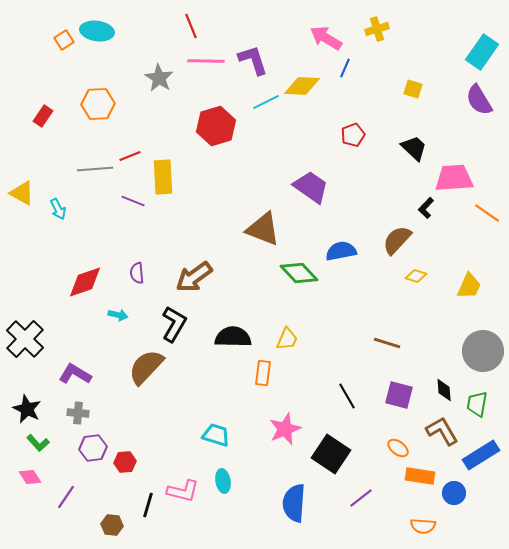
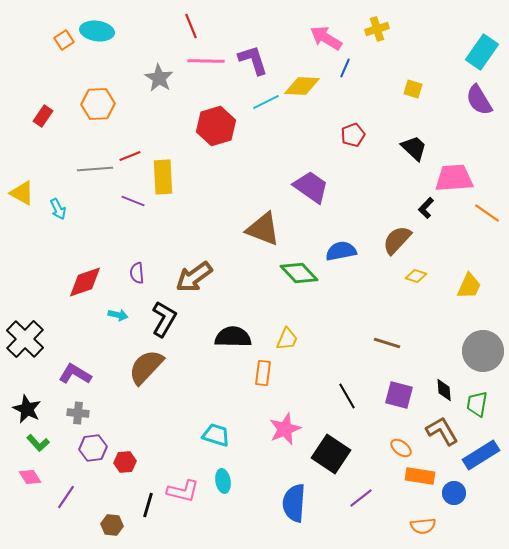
black L-shape at (174, 324): moved 10 px left, 5 px up
orange ellipse at (398, 448): moved 3 px right
orange semicircle at (423, 526): rotated 10 degrees counterclockwise
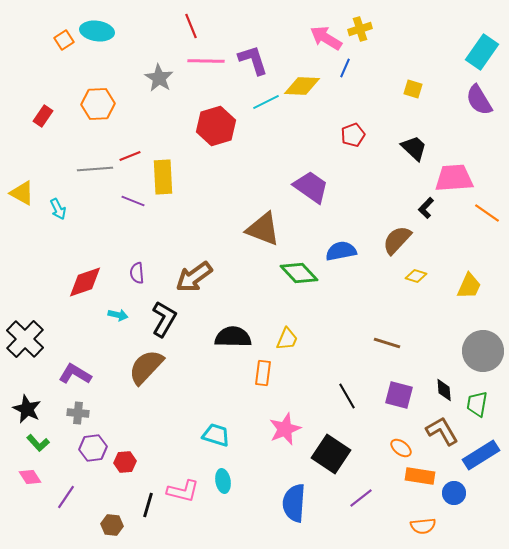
yellow cross at (377, 29): moved 17 px left
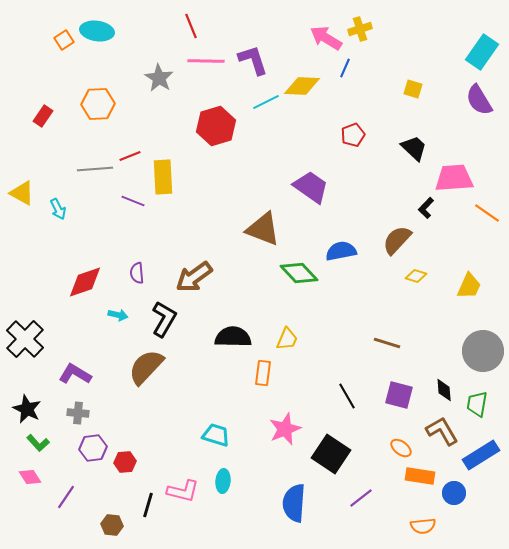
cyan ellipse at (223, 481): rotated 15 degrees clockwise
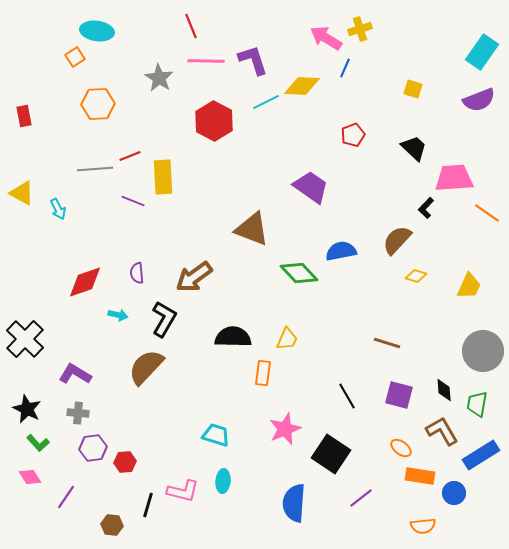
orange square at (64, 40): moved 11 px right, 17 px down
purple semicircle at (479, 100): rotated 80 degrees counterclockwise
red rectangle at (43, 116): moved 19 px left; rotated 45 degrees counterclockwise
red hexagon at (216, 126): moved 2 px left, 5 px up; rotated 15 degrees counterclockwise
brown triangle at (263, 229): moved 11 px left
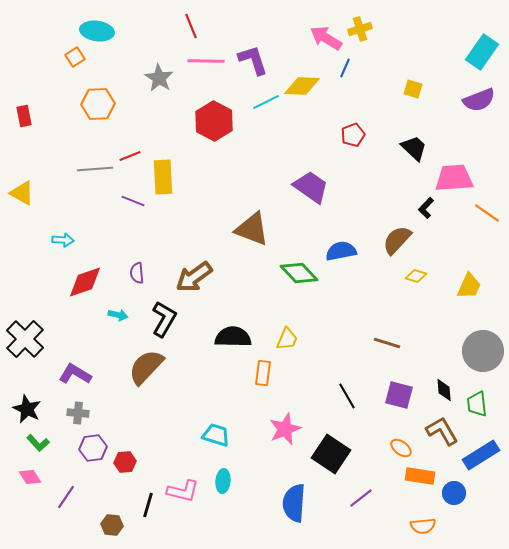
cyan arrow at (58, 209): moved 5 px right, 31 px down; rotated 60 degrees counterclockwise
green trapezoid at (477, 404): rotated 16 degrees counterclockwise
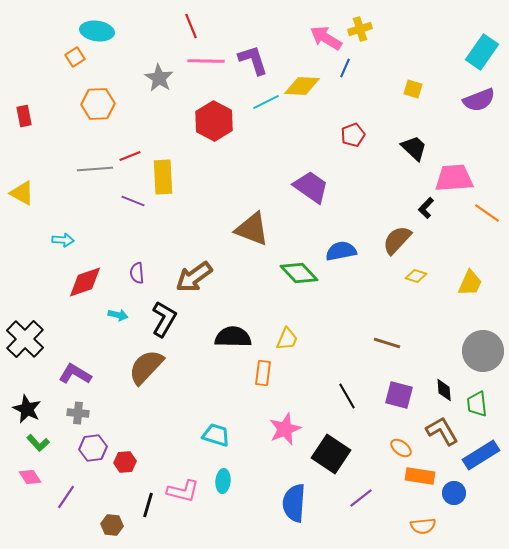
yellow trapezoid at (469, 286): moved 1 px right, 3 px up
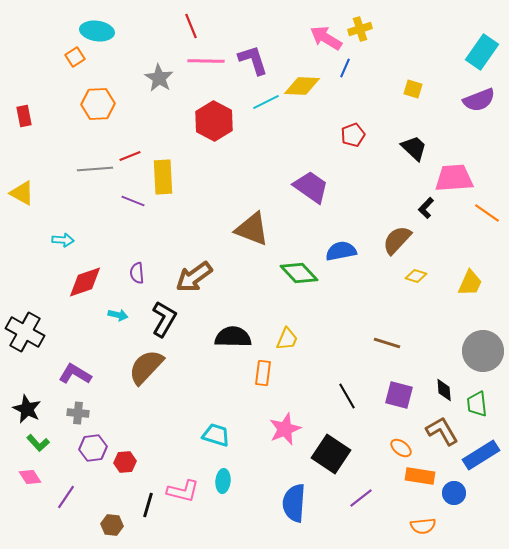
black cross at (25, 339): moved 7 px up; rotated 15 degrees counterclockwise
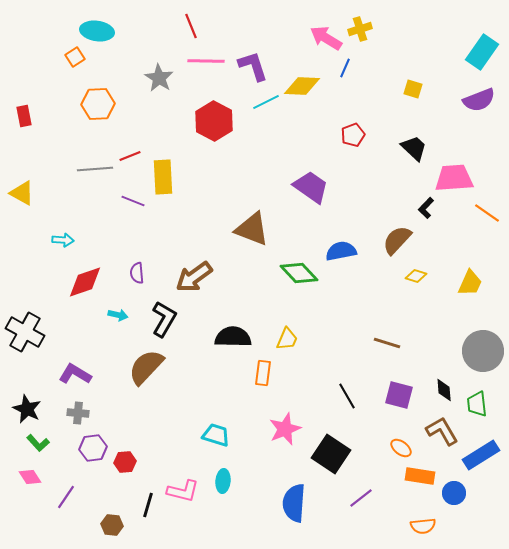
purple L-shape at (253, 60): moved 6 px down
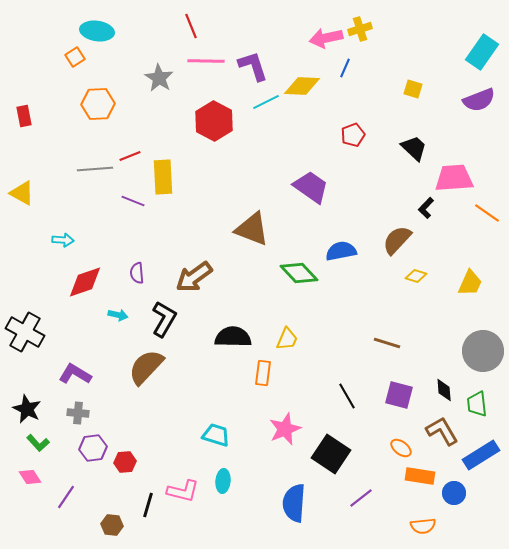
pink arrow at (326, 38): rotated 44 degrees counterclockwise
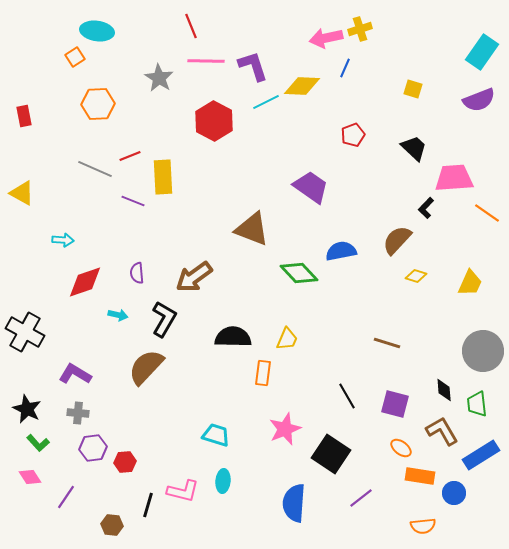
gray line at (95, 169): rotated 28 degrees clockwise
purple square at (399, 395): moved 4 px left, 9 px down
